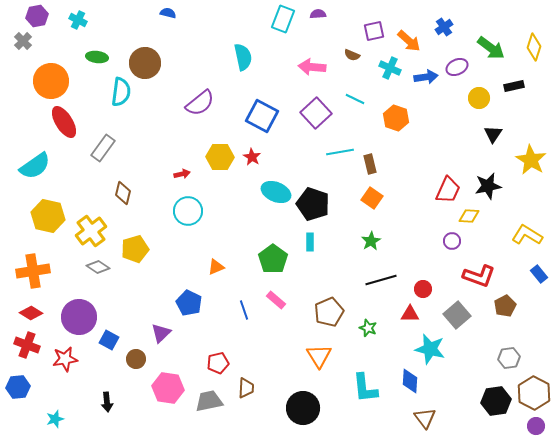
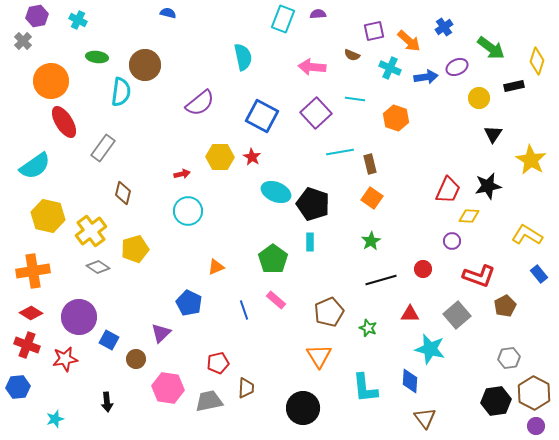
yellow diamond at (534, 47): moved 3 px right, 14 px down
brown circle at (145, 63): moved 2 px down
cyan line at (355, 99): rotated 18 degrees counterclockwise
red circle at (423, 289): moved 20 px up
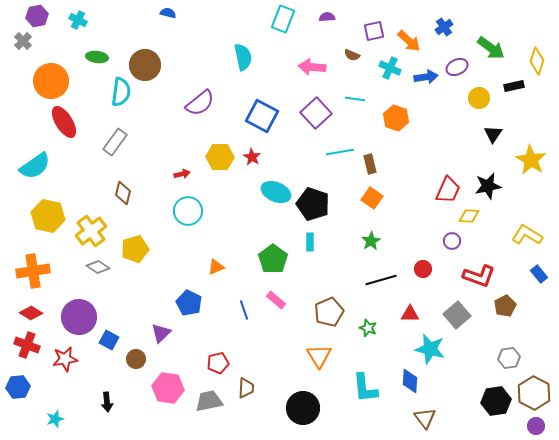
purple semicircle at (318, 14): moved 9 px right, 3 px down
gray rectangle at (103, 148): moved 12 px right, 6 px up
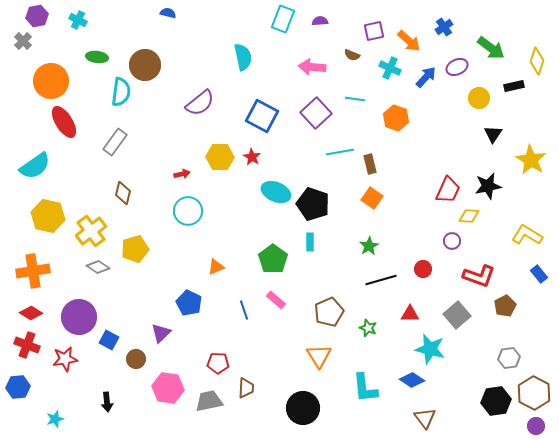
purple semicircle at (327, 17): moved 7 px left, 4 px down
blue arrow at (426, 77): rotated 40 degrees counterclockwise
green star at (371, 241): moved 2 px left, 5 px down
red pentagon at (218, 363): rotated 15 degrees clockwise
blue diamond at (410, 381): moved 2 px right, 1 px up; rotated 60 degrees counterclockwise
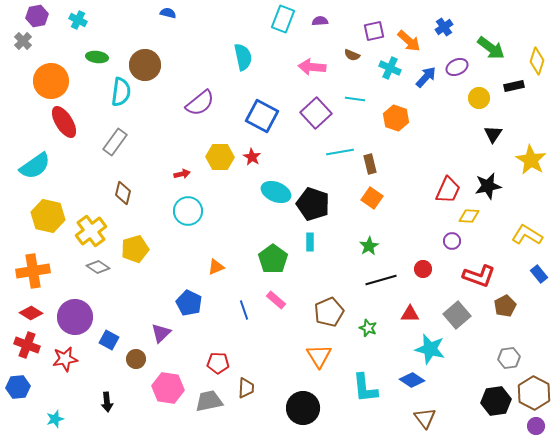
purple circle at (79, 317): moved 4 px left
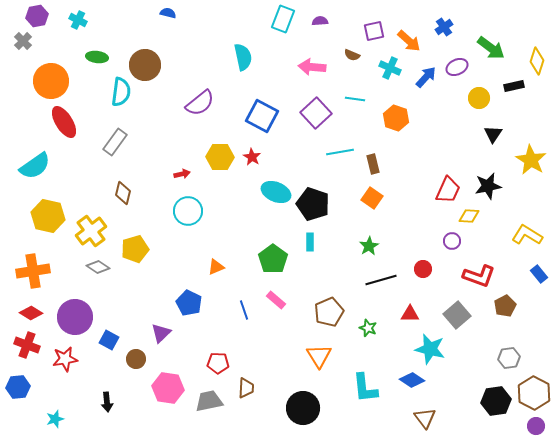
brown rectangle at (370, 164): moved 3 px right
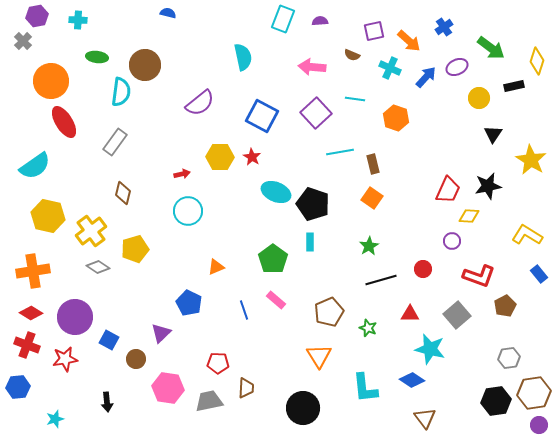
cyan cross at (78, 20): rotated 24 degrees counterclockwise
brown hexagon at (534, 393): rotated 24 degrees clockwise
purple circle at (536, 426): moved 3 px right, 1 px up
